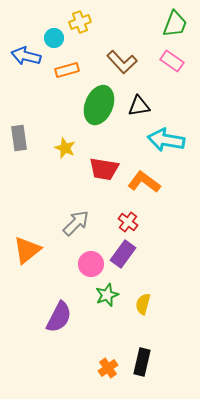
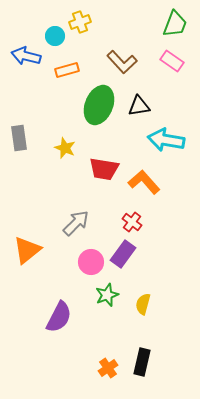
cyan circle: moved 1 px right, 2 px up
orange L-shape: rotated 12 degrees clockwise
red cross: moved 4 px right
pink circle: moved 2 px up
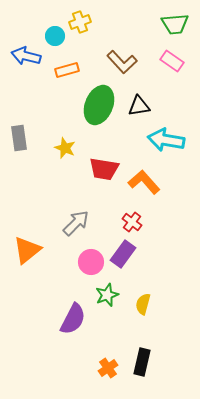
green trapezoid: rotated 64 degrees clockwise
purple semicircle: moved 14 px right, 2 px down
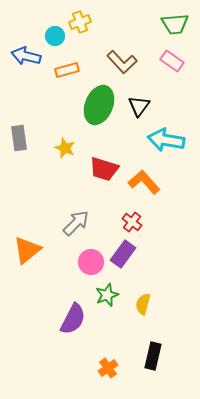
black triangle: rotated 45 degrees counterclockwise
red trapezoid: rotated 8 degrees clockwise
black rectangle: moved 11 px right, 6 px up
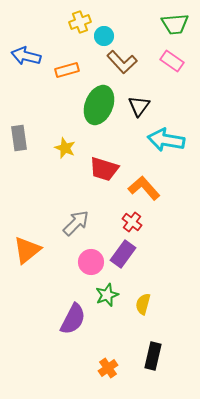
cyan circle: moved 49 px right
orange L-shape: moved 6 px down
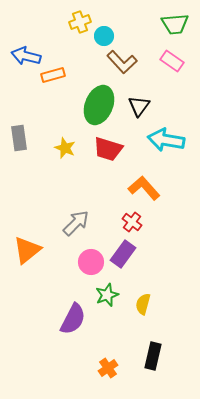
orange rectangle: moved 14 px left, 5 px down
red trapezoid: moved 4 px right, 20 px up
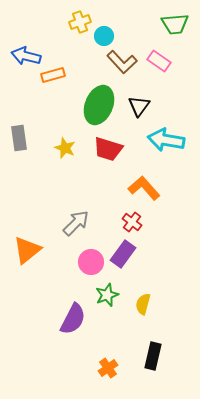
pink rectangle: moved 13 px left
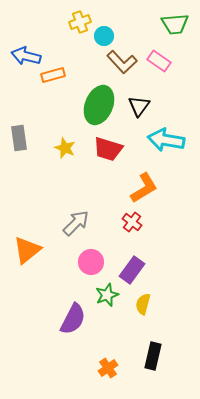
orange L-shape: rotated 100 degrees clockwise
purple rectangle: moved 9 px right, 16 px down
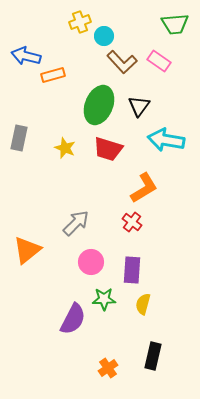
gray rectangle: rotated 20 degrees clockwise
purple rectangle: rotated 32 degrees counterclockwise
green star: moved 3 px left, 4 px down; rotated 20 degrees clockwise
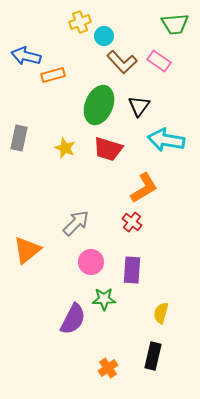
yellow semicircle: moved 18 px right, 9 px down
